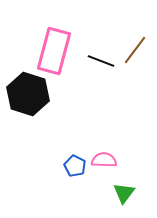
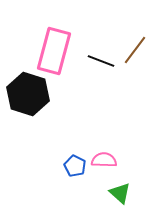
green triangle: moved 4 px left; rotated 25 degrees counterclockwise
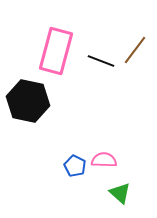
pink rectangle: moved 2 px right
black hexagon: moved 7 px down; rotated 6 degrees counterclockwise
